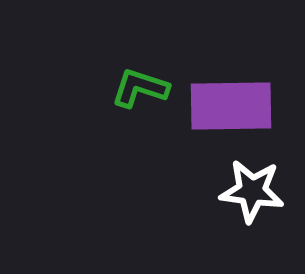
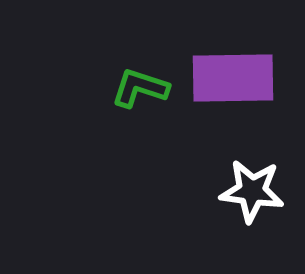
purple rectangle: moved 2 px right, 28 px up
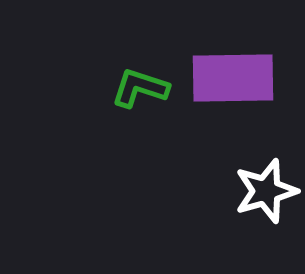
white star: moved 14 px right; rotated 24 degrees counterclockwise
